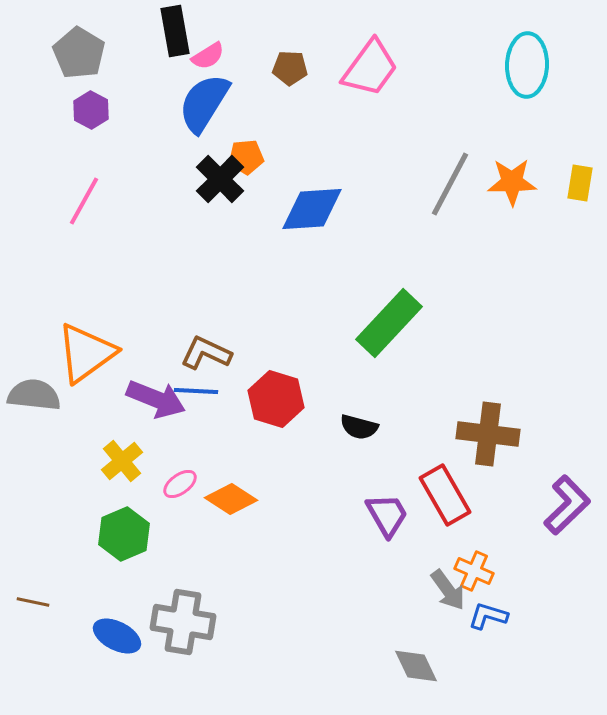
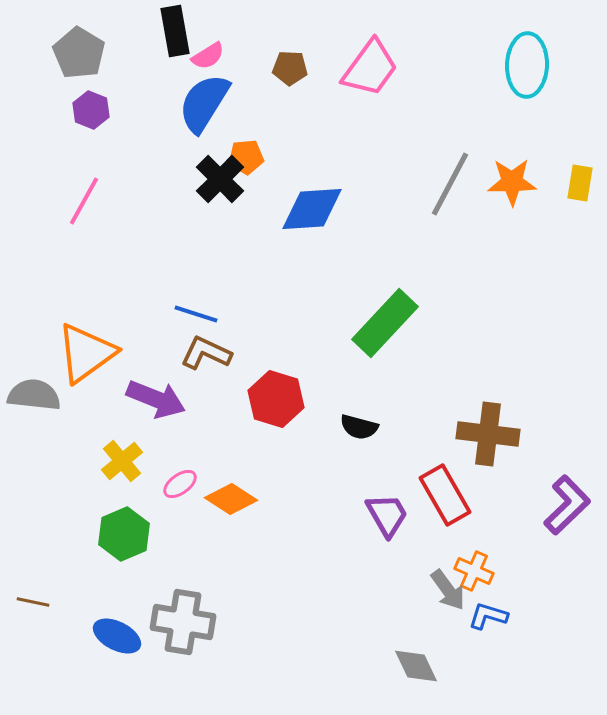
purple hexagon: rotated 6 degrees counterclockwise
green rectangle: moved 4 px left
blue line: moved 77 px up; rotated 15 degrees clockwise
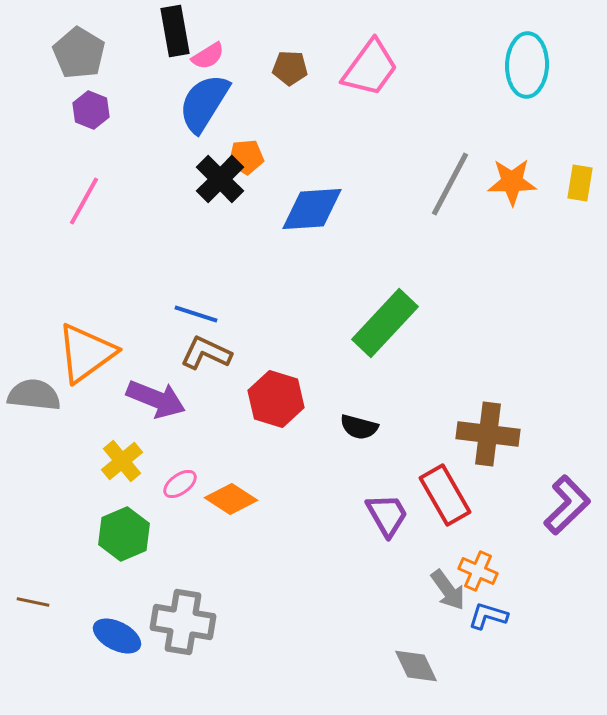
orange cross: moved 4 px right
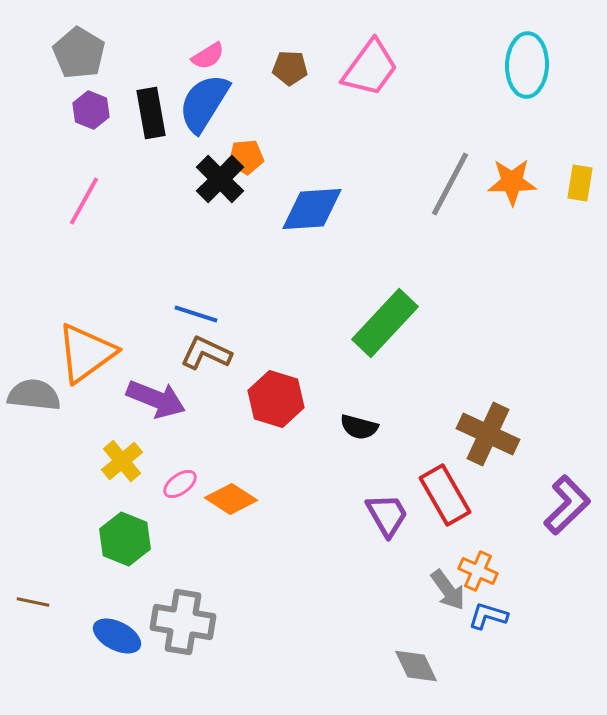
black rectangle: moved 24 px left, 82 px down
brown cross: rotated 18 degrees clockwise
green hexagon: moved 1 px right, 5 px down; rotated 15 degrees counterclockwise
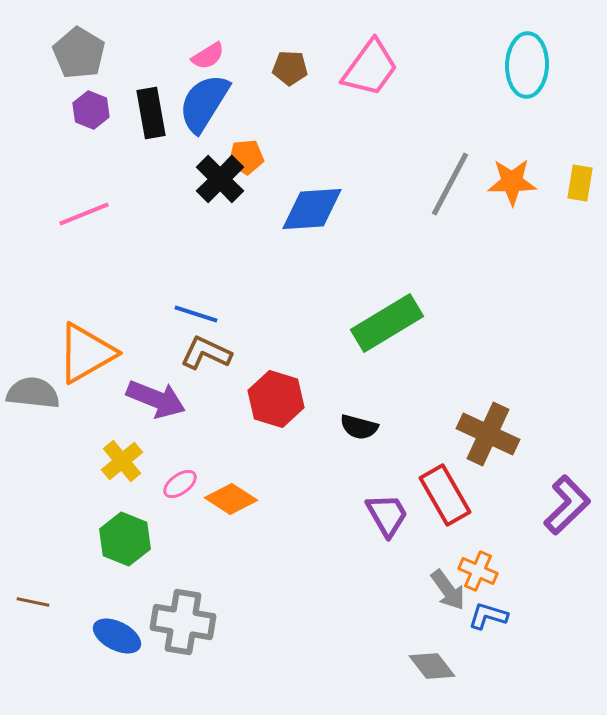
pink line: moved 13 px down; rotated 39 degrees clockwise
green rectangle: moved 2 px right; rotated 16 degrees clockwise
orange triangle: rotated 6 degrees clockwise
gray semicircle: moved 1 px left, 2 px up
gray diamond: moved 16 px right; rotated 12 degrees counterclockwise
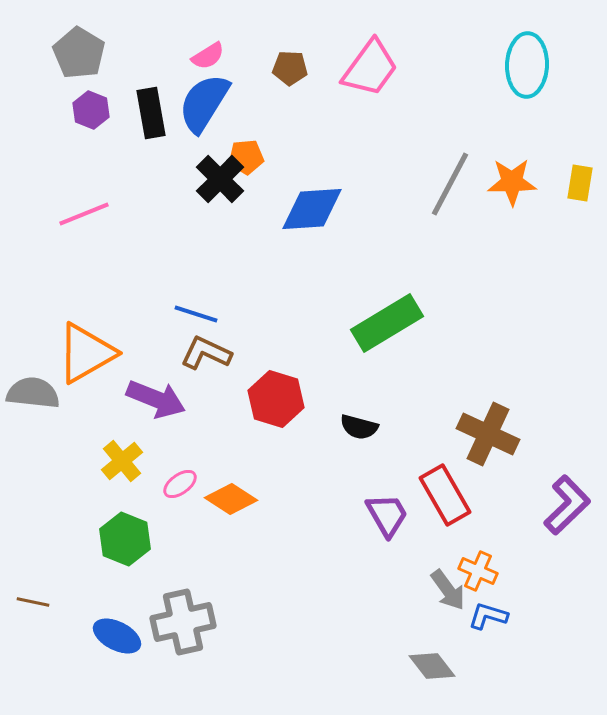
gray cross: rotated 22 degrees counterclockwise
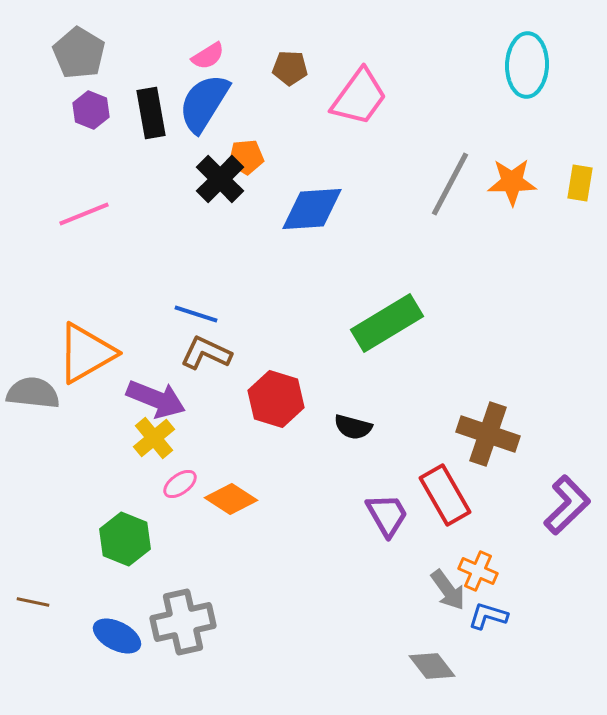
pink trapezoid: moved 11 px left, 29 px down
black semicircle: moved 6 px left
brown cross: rotated 6 degrees counterclockwise
yellow cross: moved 32 px right, 23 px up
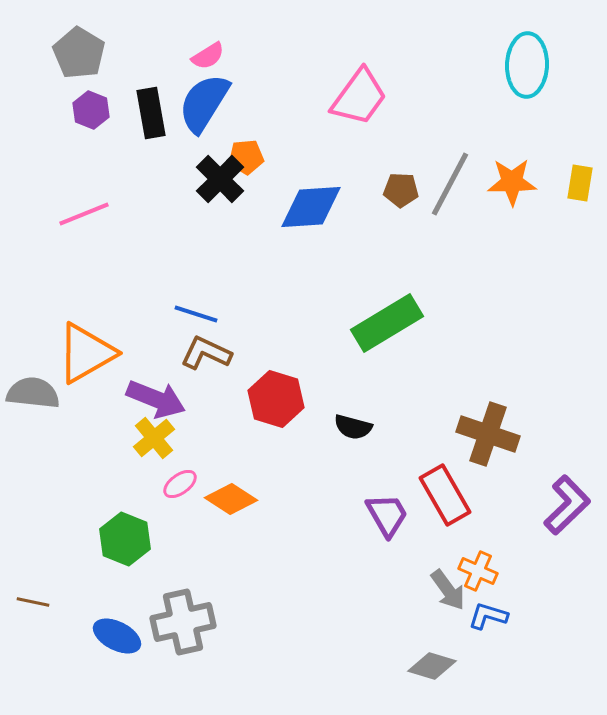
brown pentagon: moved 111 px right, 122 px down
blue diamond: moved 1 px left, 2 px up
gray diamond: rotated 36 degrees counterclockwise
